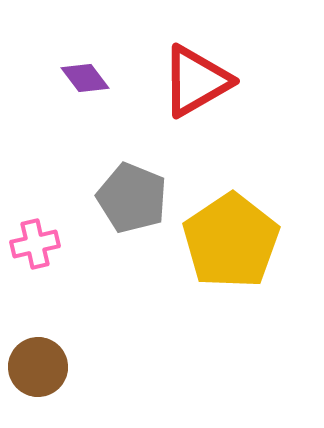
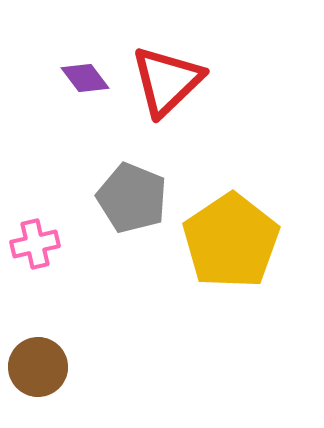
red triangle: moved 29 px left; rotated 14 degrees counterclockwise
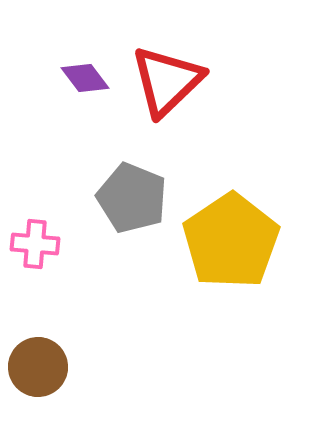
pink cross: rotated 18 degrees clockwise
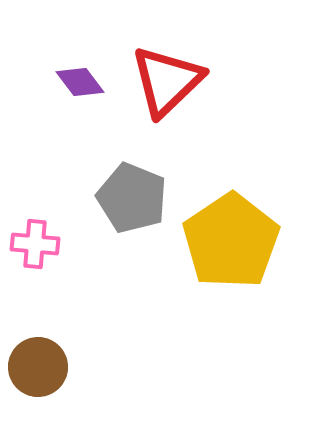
purple diamond: moved 5 px left, 4 px down
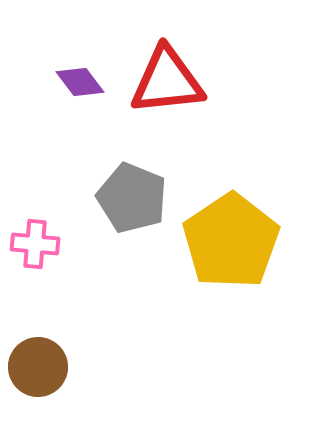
red triangle: rotated 38 degrees clockwise
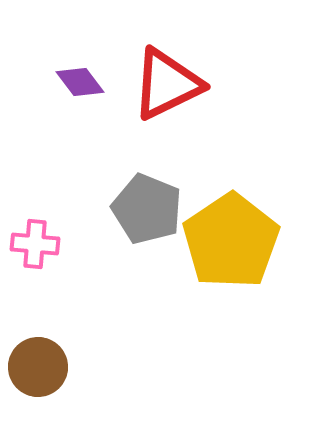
red triangle: moved 3 px down; rotated 20 degrees counterclockwise
gray pentagon: moved 15 px right, 11 px down
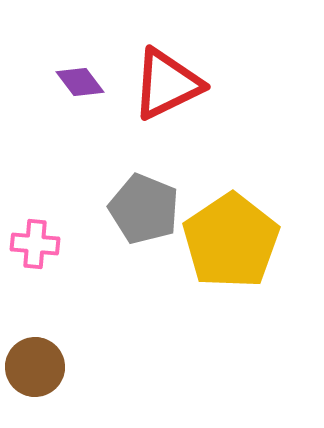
gray pentagon: moved 3 px left
brown circle: moved 3 px left
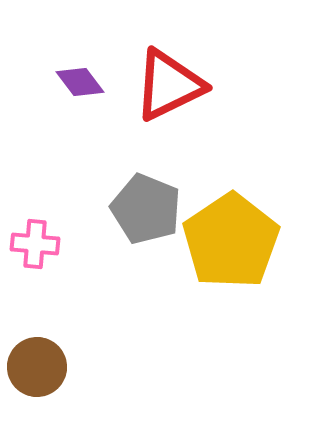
red triangle: moved 2 px right, 1 px down
gray pentagon: moved 2 px right
brown circle: moved 2 px right
